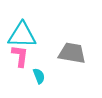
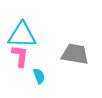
gray trapezoid: moved 3 px right, 1 px down
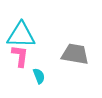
cyan triangle: moved 1 px left
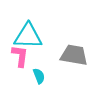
cyan triangle: moved 7 px right, 1 px down
gray trapezoid: moved 1 px left, 1 px down
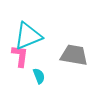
cyan triangle: rotated 24 degrees counterclockwise
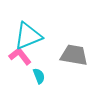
pink L-shape: rotated 45 degrees counterclockwise
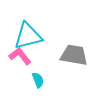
cyan triangle: rotated 8 degrees clockwise
cyan semicircle: moved 1 px left, 4 px down
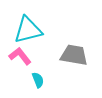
cyan triangle: moved 6 px up
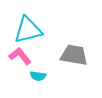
cyan semicircle: moved 4 px up; rotated 119 degrees clockwise
